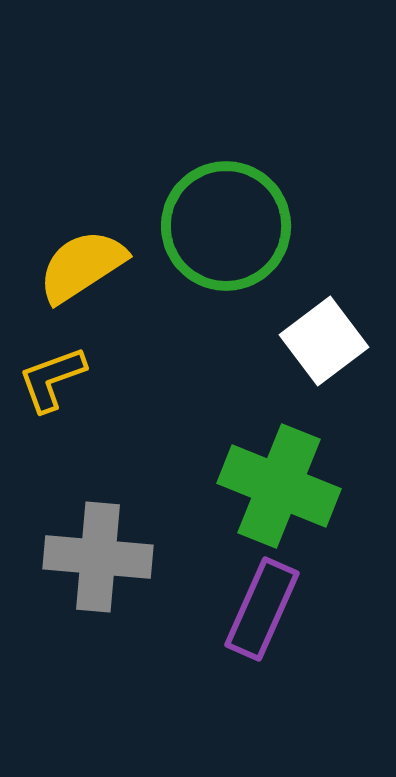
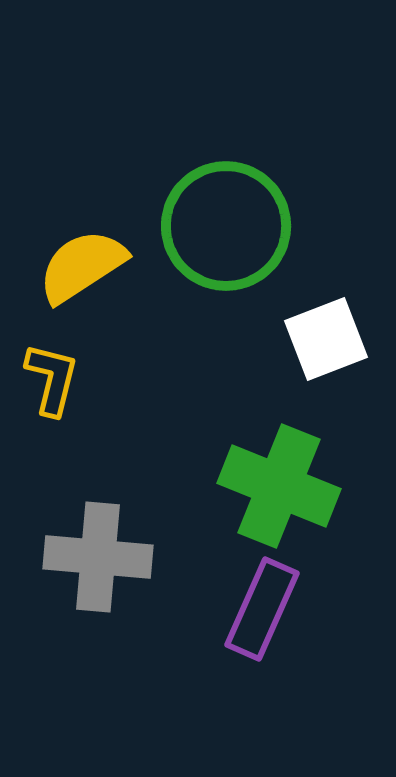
white square: moved 2 px right, 2 px up; rotated 16 degrees clockwise
yellow L-shape: rotated 124 degrees clockwise
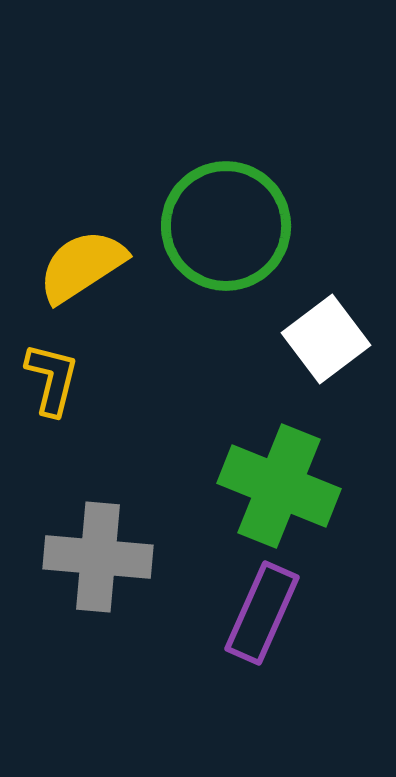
white square: rotated 16 degrees counterclockwise
purple rectangle: moved 4 px down
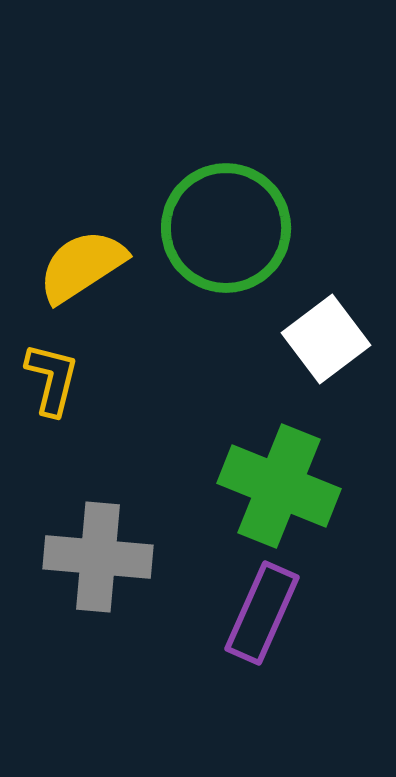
green circle: moved 2 px down
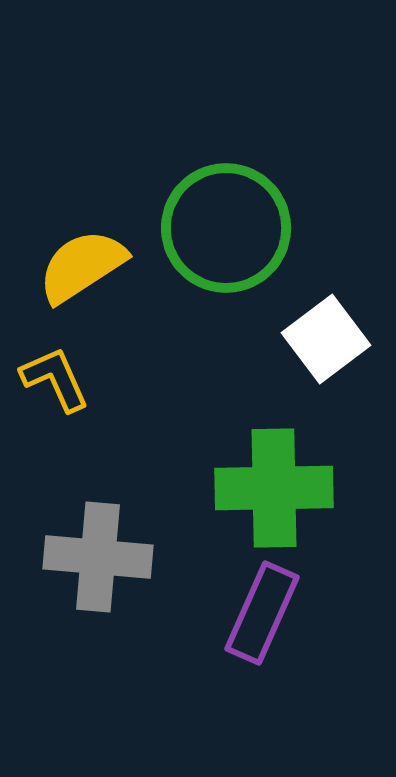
yellow L-shape: moved 3 px right; rotated 38 degrees counterclockwise
green cross: moved 5 px left, 2 px down; rotated 23 degrees counterclockwise
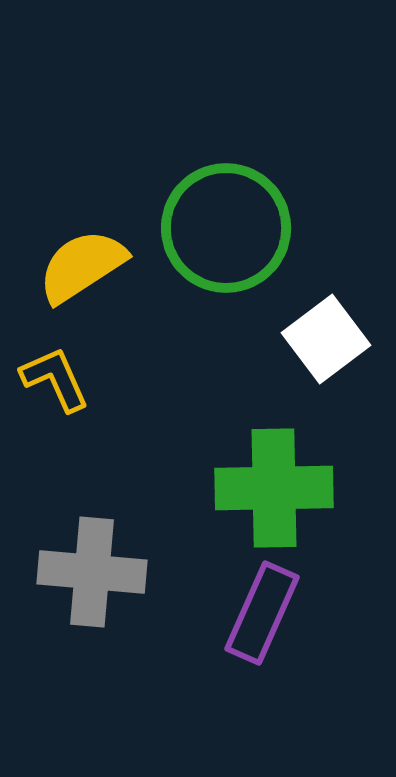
gray cross: moved 6 px left, 15 px down
